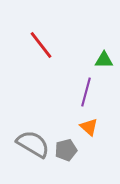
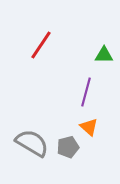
red line: rotated 72 degrees clockwise
green triangle: moved 5 px up
gray semicircle: moved 1 px left, 1 px up
gray pentagon: moved 2 px right, 3 px up
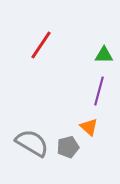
purple line: moved 13 px right, 1 px up
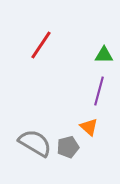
gray semicircle: moved 3 px right
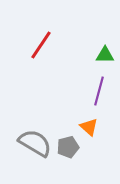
green triangle: moved 1 px right
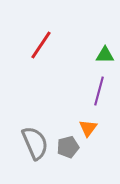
orange triangle: moved 1 px left, 1 px down; rotated 24 degrees clockwise
gray semicircle: rotated 36 degrees clockwise
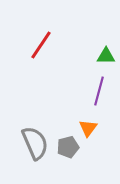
green triangle: moved 1 px right, 1 px down
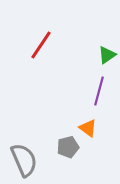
green triangle: moved 1 px right, 1 px up; rotated 36 degrees counterclockwise
orange triangle: rotated 30 degrees counterclockwise
gray semicircle: moved 11 px left, 17 px down
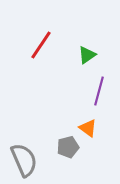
green triangle: moved 20 px left
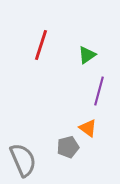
red line: rotated 16 degrees counterclockwise
gray semicircle: moved 1 px left
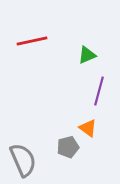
red line: moved 9 px left, 4 px up; rotated 60 degrees clockwise
green triangle: rotated 12 degrees clockwise
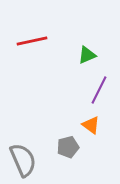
purple line: moved 1 px up; rotated 12 degrees clockwise
orange triangle: moved 3 px right, 3 px up
